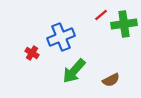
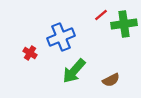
red cross: moved 2 px left
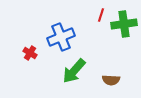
red line: rotated 32 degrees counterclockwise
brown semicircle: rotated 30 degrees clockwise
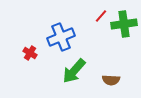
red line: moved 1 px down; rotated 24 degrees clockwise
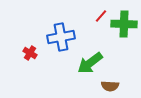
green cross: rotated 10 degrees clockwise
blue cross: rotated 12 degrees clockwise
green arrow: moved 16 px right, 8 px up; rotated 12 degrees clockwise
brown semicircle: moved 1 px left, 6 px down
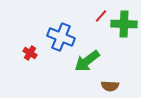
blue cross: rotated 32 degrees clockwise
green arrow: moved 3 px left, 2 px up
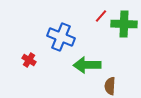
red cross: moved 1 px left, 7 px down
green arrow: moved 4 px down; rotated 36 degrees clockwise
brown semicircle: rotated 90 degrees clockwise
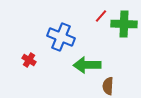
brown semicircle: moved 2 px left
